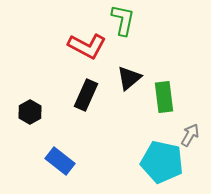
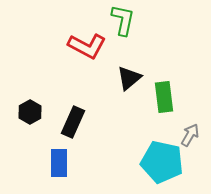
black rectangle: moved 13 px left, 27 px down
blue rectangle: moved 1 px left, 2 px down; rotated 52 degrees clockwise
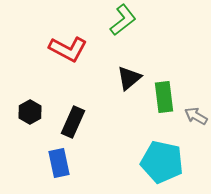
green L-shape: rotated 40 degrees clockwise
red L-shape: moved 19 px left, 3 px down
gray arrow: moved 6 px right, 19 px up; rotated 90 degrees counterclockwise
blue rectangle: rotated 12 degrees counterclockwise
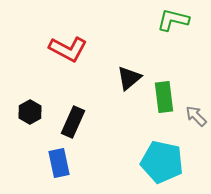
green L-shape: moved 50 px right; rotated 128 degrees counterclockwise
gray arrow: rotated 15 degrees clockwise
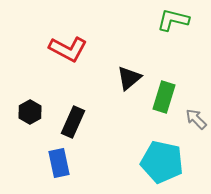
green rectangle: rotated 24 degrees clockwise
gray arrow: moved 3 px down
